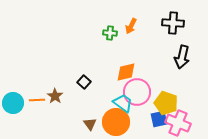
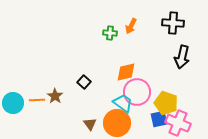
orange circle: moved 1 px right, 1 px down
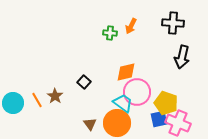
orange line: rotated 63 degrees clockwise
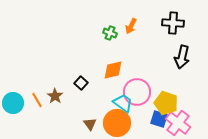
green cross: rotated 16 degrees clockwise
orange diamond: moved 13 px left, 2 px up
black square: moved 3 px left, 1 px down
blue square: rotated 30 degrees clockwise
pink cross: rotated 15 degrees clockwise
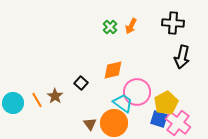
green cross: moved 6 px up; rotated 24 degrees clockwise
yellow pentagon: rotated 25 degrees clockwise
orange circle: moved 3 px left
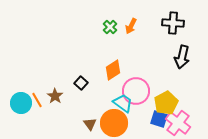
orange diamond: rotated 20 degrees counterclockwise
pink circle: moved 1 px left, 1 px up
cyan circle: moved 8 px right
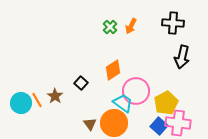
blue square: moved 7 px down; rotated 24 degrees clockwise
pink cross: rotated 30 degrees counterclockwise
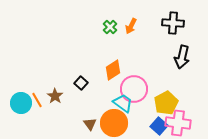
pink circle: moved 2 px left, 2 px up
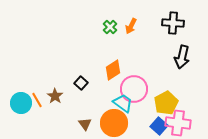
brown triangle: moved 5 px left
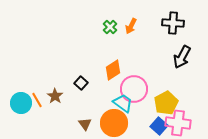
black arrow: rotated 15 degrees clockwise
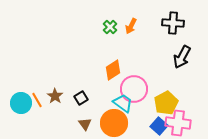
black square: moved 15 px down; rotated 16 degrees clockwise
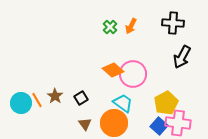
orange diamond: rotated 75 degrees clockwise
pink circle: moved 1 px left, 15 px up
